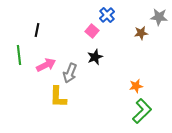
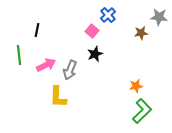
blue cross: moved 1 px right
black star: moved 3 px up
gray arrow: moved 3 px up
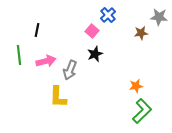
pink arrow: moved 4 px up; rotated 12 degrees clockwise
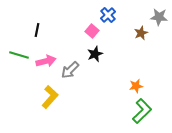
brown star: rotated 16 degrees counterclockwise
green line: rotated 66 degrees counterclockwise
gray arrow: rotated 24 degrees clockwise
yellow L-shape: moved 8 px left; rotated 140 degrees counterclockwise
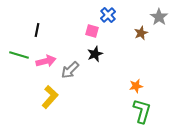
gray star: rotated 30 degrees clockwise
pink square: rotated 24 degrees counterclockwise
green L-shape: rotated 30 degrees counterclockwise
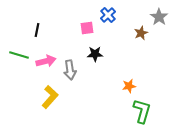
pink square: moved 5 px left, 3 px up; rotated 24 degrees counterclockwise
black star: rotated 21 degrees clockwise
gray arrow: rotated 54 degrees counterclockwise
orange star: moved 7 px left
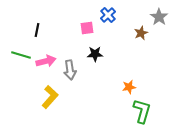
green line: moved 2 px right
orange star: moved 1 px down
